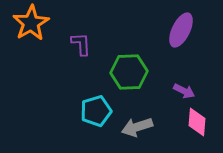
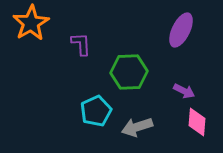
cyan pentagon: rotated 8 degrees counterclockwise
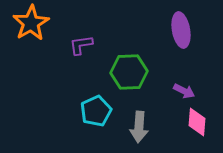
purple ellipse: rotated 36 degrees counterclockwise
purple L-shape: moved 1 px down; rotated 95 degrees counterclockwise
gray arrow: moved 2 px right; rotated 68 degrees counterclockwise
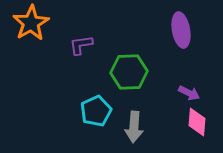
purple arrow: moved 5 px right, 2 px down
gray arrow: moved 5 px left
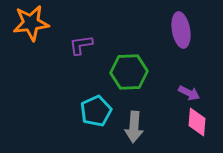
orange star: rotated 24 degrees clockwise
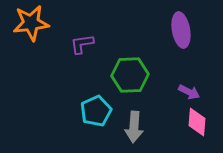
purple L-shape: moved 1 px right, 1 px up
green hexagon: moved 1 px right, 3 px down
purple arrow: moved 1 px up
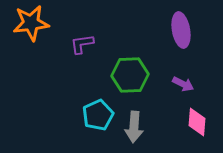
purple arrow: moved 6 px left, 8 px up
cyan pentagon: moved 2 px right, 4 px down
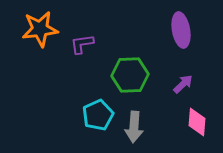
orange star: moved 9 px right, 6 px down
purple arrow: rotated 70 degrees counterclockwise
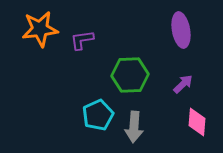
purple L-shape: moved 4 px up
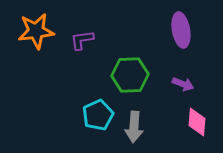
orange star: moved 4 px left, 2 px down
purple arrow: rotated 65 degrees clockwise
